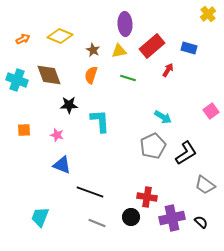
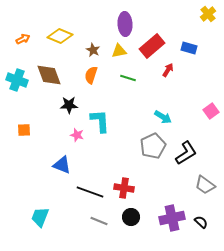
pink star: moved 20 px right
red cross: moved 23 px left, 9 px up
gray line: moved 2 px right, 2 px up
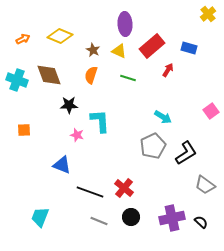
yellow triangle: rotated 35 degrees clockwise
red cross: rotated 30 degrees clockwise
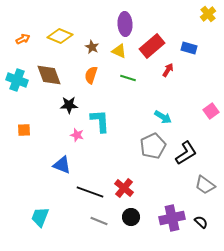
brown star: moved 1 px left, 3 px up
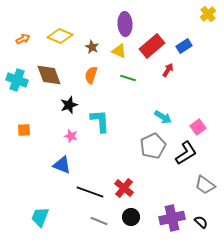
blue rectangle: moved 5 px left, 2 px up; rotated 49 degrees counterclockwise
black star: rotated 18 degrees counterclockwise
pink square: moved 13 px left, 16 px down
pink star: moved 6 px left, 1 px down
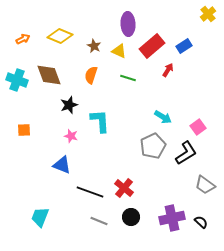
purple ellipse: moved 3 px right
brown star: moved 2 px right, 1 px up
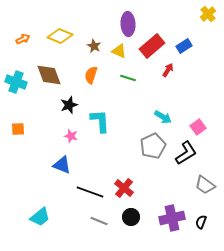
cyan cross: moved 1 px left, 2 px down
orange square: moved 6 px left, 1 px up
cyan trapezoid: rotated 150 degrees counterclockwise
black semicircle: rotated 112 degrees counterclockwise
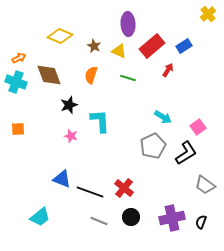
orange arrow: moved 4 px left, 19 px down
blue triangle: moved 14 px down
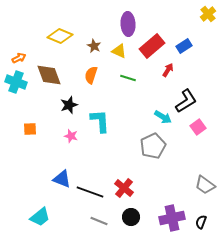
orange square: moved 12 px right
black L-shape: moved 52 px up
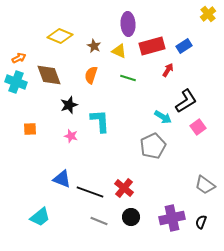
red rectangle: rotated 25 degrees clockwise
